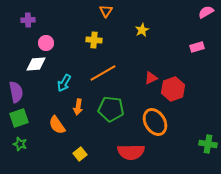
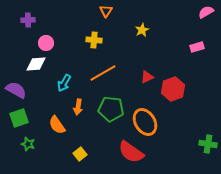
red triangle: moved 4 px left, 1 px up
purple semicircle: moved 2 px up; rotated 50 degrees counterclockwise
orange ellipse: moved 10 px left
green star: moved 8 px right
red semicircle: rotated 36 degrees clockwise
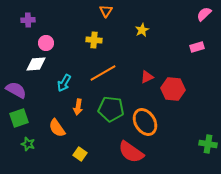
pink semicircle: moved 2 px left, 2 px down; rotated 14 degrees counterclockwise
red hexagon: rotated 25 degrees clockwise
orange semicircle: moved 3 px down
yellow square: rotated 16 degrees counterclockwise
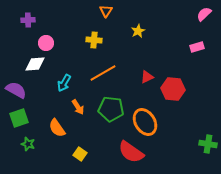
yellow star: moved 4 px left, 1 px down
white diamond: moved 1 px left
orange arrow: rotated 42 degrees counterclockwise
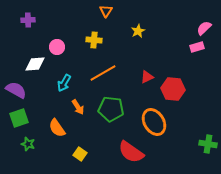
pink semicircle: moved 14 px down
pink circle: moved 11 px right, 4 px down
orange ellipse: moved 9 px right
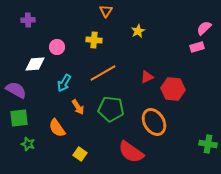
green square: rotated 12 degrees clockwise
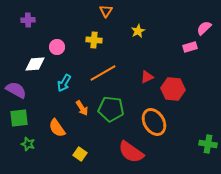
pink rectangle: moved 7 px left
orange arrow: moved 4 px right, 1 px down
